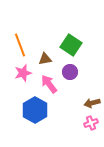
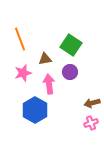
orange line: moved 6 px up
pink arrow: rotated 30 degrees clockwise
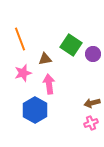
purple circle: moved 23 px right, 18 px up
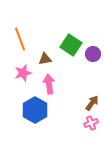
brown arrow: rotated 140 degrees clockwise
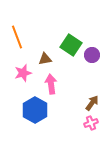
orange line: moved 3 px left, 2 px up
purple circle: moved 1 px left, 1 px down
pink arrow: moved 2 px right
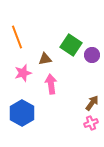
blue hexagon: moved 13 px left, 3 px down
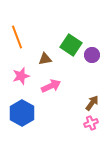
pink star: moved 2 px left, 3 px down
pink arrow: moved 2 px down; rotated 72 degrees clockwise
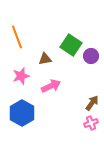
purple circle: moved 1 px left, 1 px down
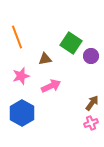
green square: moved 2 px up
